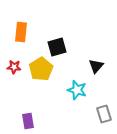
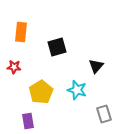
yellow pentagon: moved 23 px down
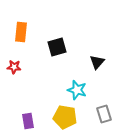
black triangle: moved 1 px right, 4 px up
yellow pentagon: moved 24 px right, 25 px down; rotated 30 degrees counterclockwise
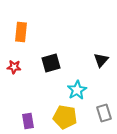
black square: moved 6 px left, 16 px down
black triangle: moved 4 px right, 2 px up
cyan star: rotated 24 degrees clockwise
gray rectangle: moved 1 px up
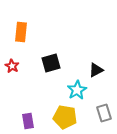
black triangle: moved 5 px left, 10 px down; rotated 21 degrees clockwise
red star: moved 2 px left, 1 px up; rotated 24 degrees clockwise
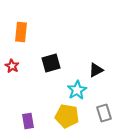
yellow pentagon: moved 2 px right, 1 px up
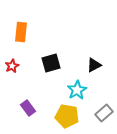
red star: rotated 16 degrees clockwise
black triangle: moved 2 px left, 5 px up
gray rectangle: rotated 66 degrees clockwise
purple rectangle: moved 13 px up; rotated 28 degrees counterclockwise
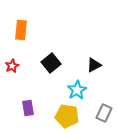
orange rectangle: moved 2 px up
black square: rotated 24 degrees counterclockwise
purple rectangle: rotated 28 degrees clockwise
gray rectangle: rotated 24 degrees counterclockwise
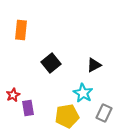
red star: moved 1 px right, 29 px down
cyan star: moved 6 px right, 3 px down; rotated 12 degrees counterclockwise
yellow pentagon: rotated 20 degrees counterclockwise
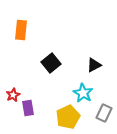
yellow pentagon: moved 1 px right, 1 px down; rotated 15 degrees counterclockwise
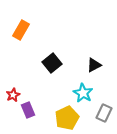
orange rectangle: rotated 24 degrees clockwise
black square: moved 1 px right
purple rectangle: moved 2 px down; rotated 14 degrees counterclockwise
yellow pentagon: moved 1 px left, 1 px down
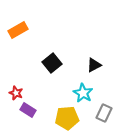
orange rectangle: moved 3 px left; rotated 30 degrees clockwise
red star: moved 3 px right, 2 px up; rotated 24 degrees counterclockwise
purple rectangle: rotated 35 degrees counterclockwise
yellow pentagon: rotated 20 degrees clockwise
